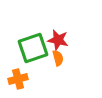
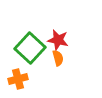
green square: moved 3 px left; rotated 28 degrees counterclockwise
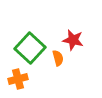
red star: moved 15 px right
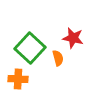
red star: moved 2 px up
orange cross: rotated 18 degrees clockwise
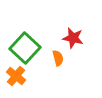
green square: moved 5 px left
orange cross: moved 2 px left, 3 px up; rotated 36 degrees clockwise
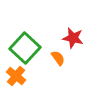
orange semicircle: rotated 21 degrees counterclockwise
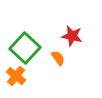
red star: moved 1 px left, 2 px up
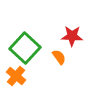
red star: rotated 10 degrees counterclockwise
orange semicircle: moved 1 px right, 1 px up
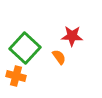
orange cross: rotated 24 degrees counterclockwise
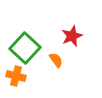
red star: rotated 25 degrees counterclockwise
orange semicircle: moved 3 px left, 3 px down
